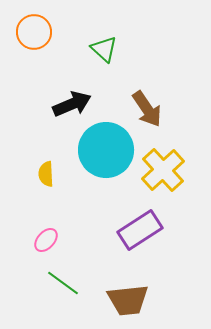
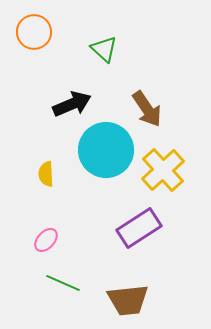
purple rectangle: moved 1 px left, 2 px up
green line: rotated 12 degrees counterclockwise
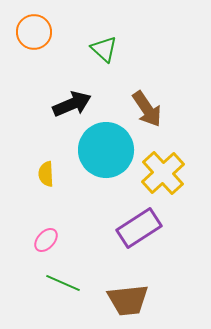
yellow cross: moved 3 px down
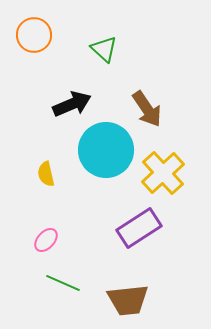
orange circle: moved 3 px down
yellow semicircle: rotated 10 degrees counterclockwise
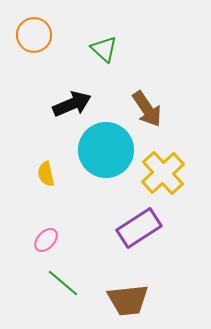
green line: rotated 16 degrees clockwise
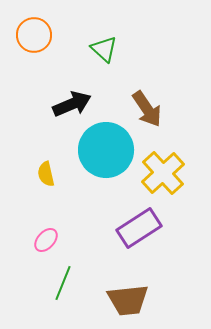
green line: rotated 72 degrees clockwise
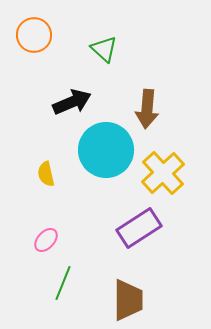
black arrow: moved 2 px up
brown arrow: rotated 39 degrees clockwise
brown trapezoid: rotated 84 degrees counterclockwise
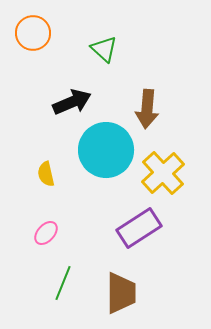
orange circle: moved 1 px left, 2 px up
pink ellipse: moved 7 px up
brown trapezoid: moved 7 px left, 7 px up
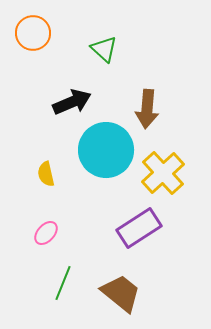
brown trapezoid: rotated 51 degrees counterclockwise
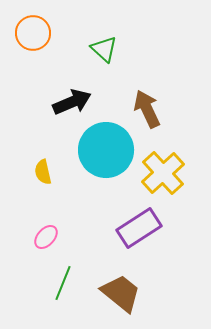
brown arrow: rotated 150 degrees clockwise
yellow semicircle: moved 3 px left, 2 px up
pink ellipse: moved 4 px down
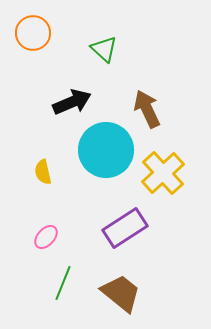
purple rectangle: moved 14 px left
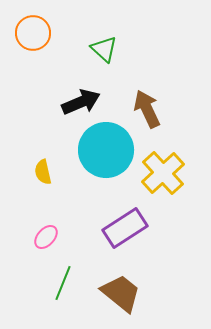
black arrow: moved 9 px right
